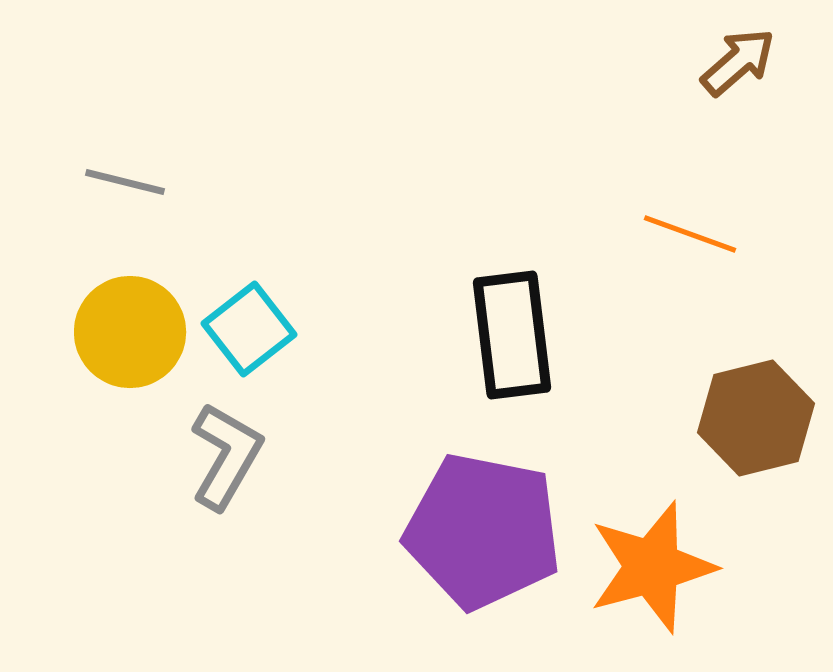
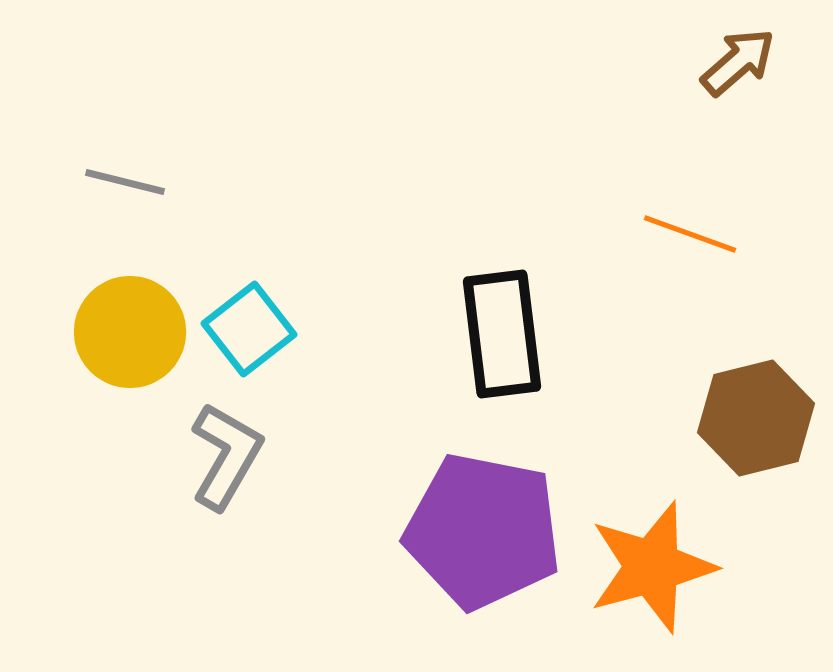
black rectangle: moved 10 px left, 1 px up
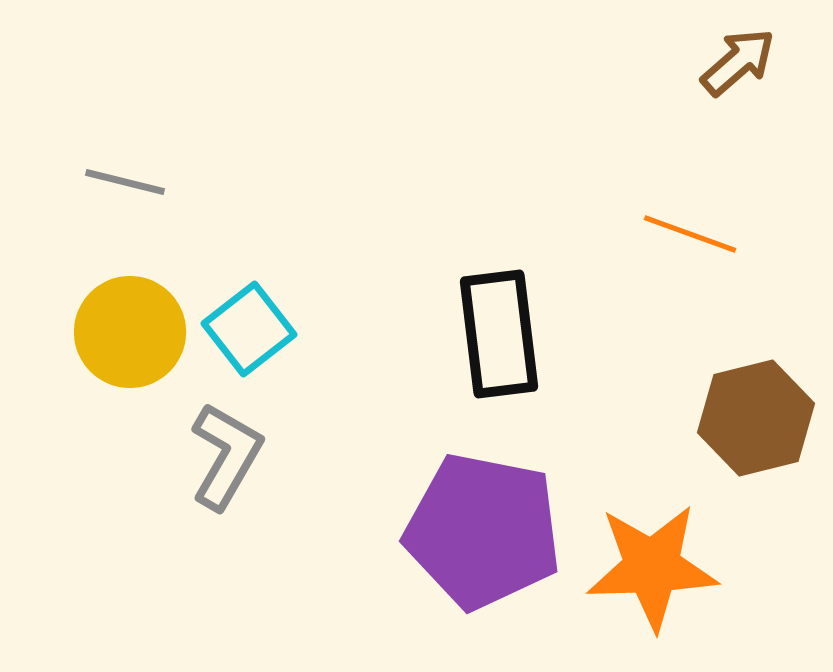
black rectangle: moved 3 px left
orange star: rotated 13 degrees clockwise
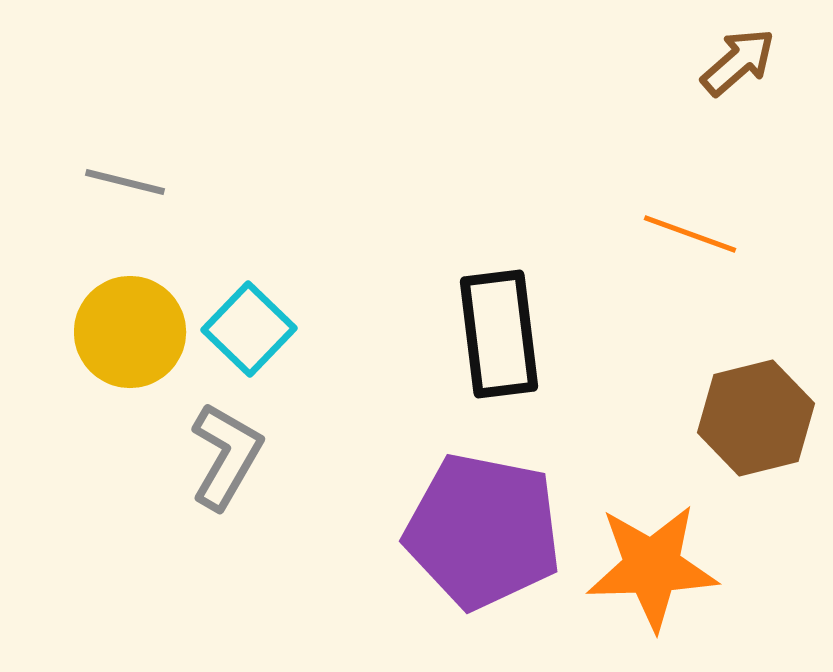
cyan square: rotated 8 degrees counterclockwise
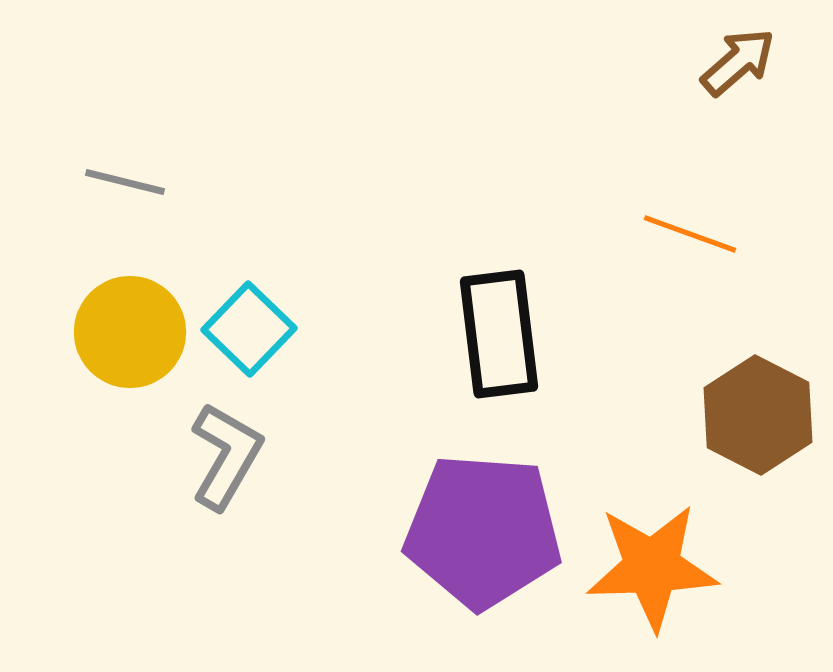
brown hexagon: moved 2 px right, 3 px up; rotated 19 degrees counterclockwise
purple pentagon: rotated 7 degrees counterclockwise
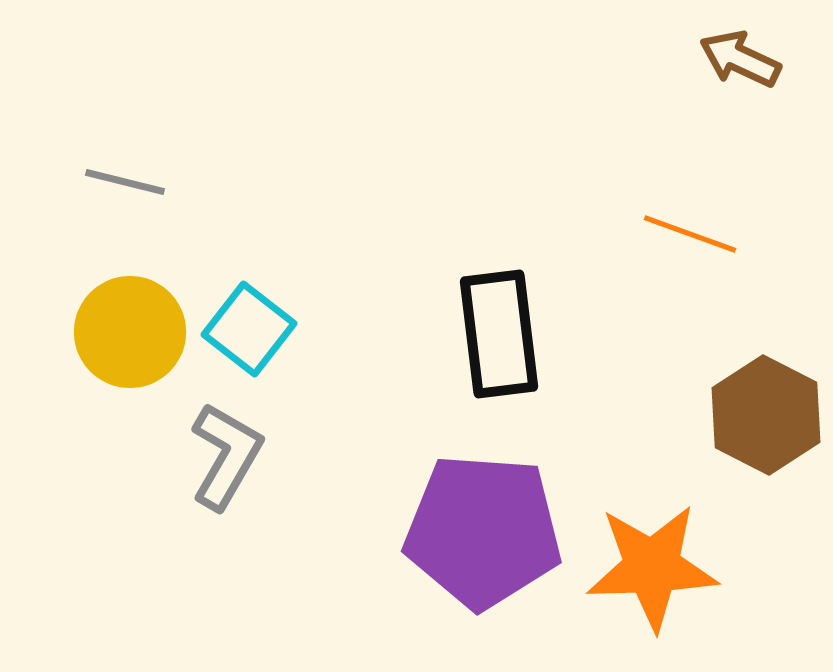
brown arrow: moved 2 px right, 3 px up; rotated 114 degrees counterclockwise
cyan square: rotated 6 degrees counterclockwise
brown hexagon: moved 8 px right
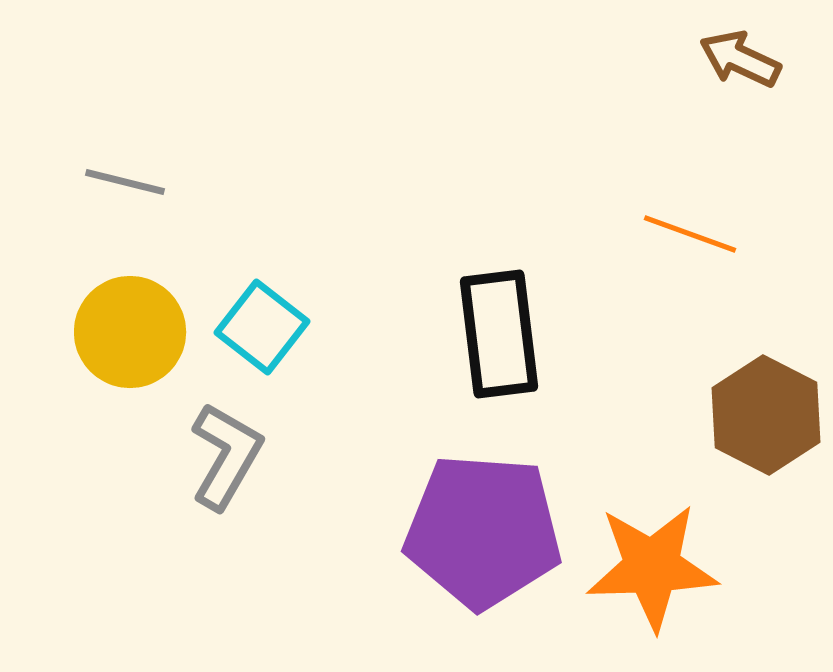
cyan square: moved 13 px right, 2 px up
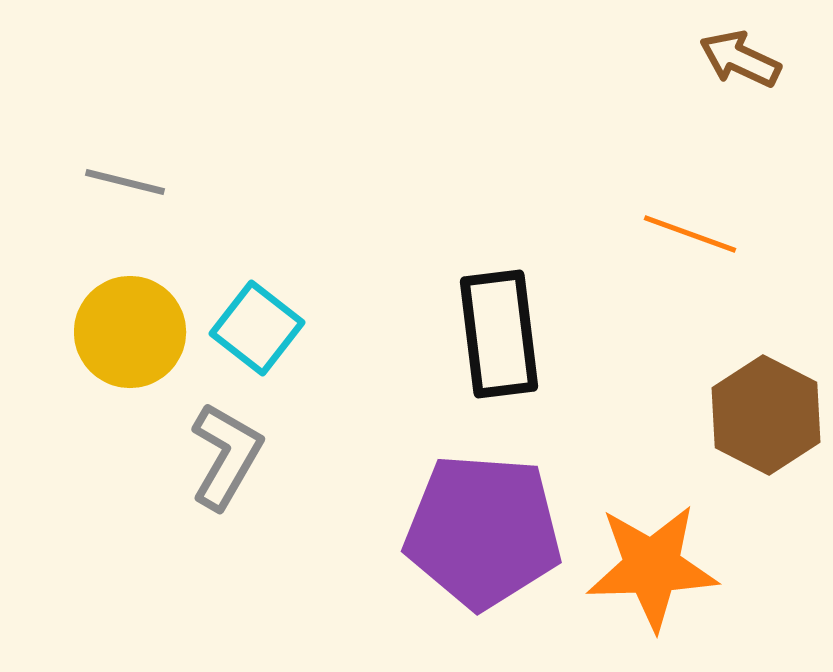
cyan square: moved 5 px left, 1 px down
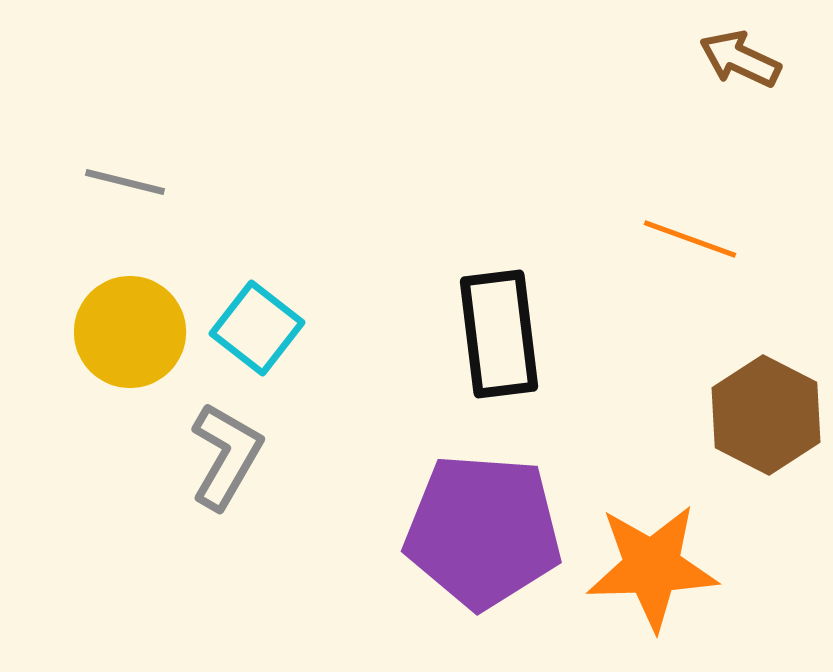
orange line: moved 5 px down
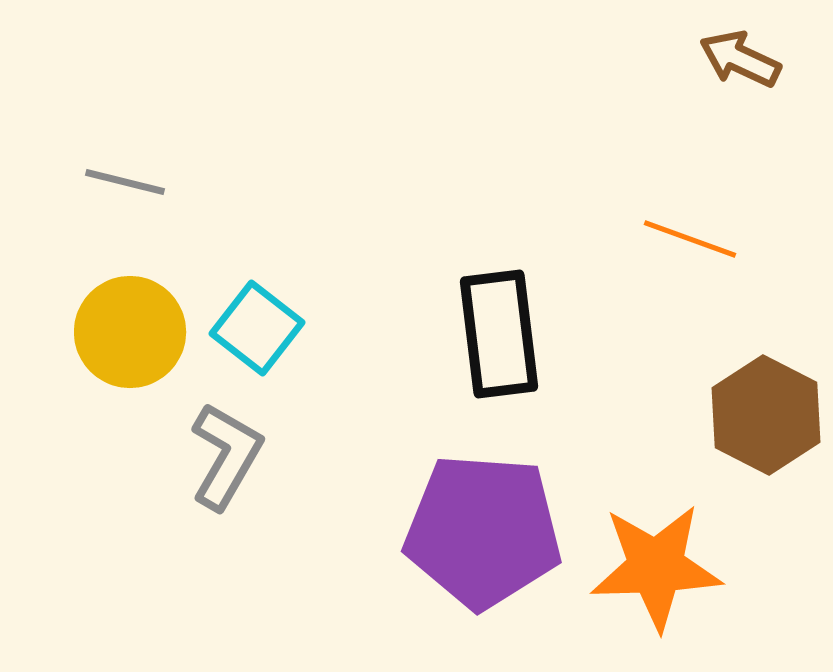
orange star: moved 4 px right
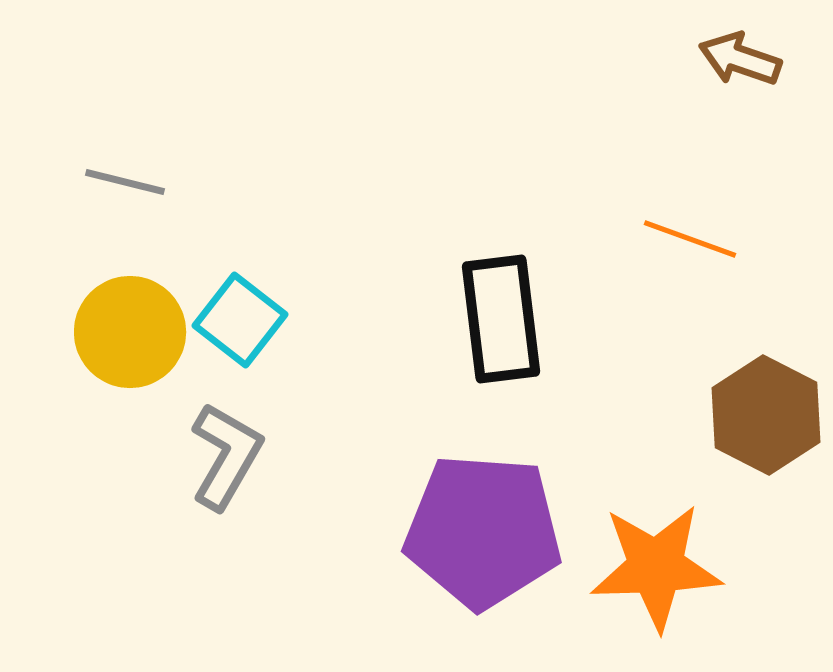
brown arrow: rotated 6 degrees counterclockwise
cyan square: moved 17 px left, 8 px up
black rectangle: moved 2 px right, 15 px up
